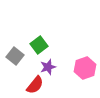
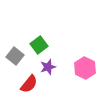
pink hexagon: rotated 15 degrees counterclockwise
red semicircle: moved 6 px left, 1 px up
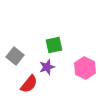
green square: moved 15 px right; rotated 24 degrees clockwise
purple star: moved 1 px left
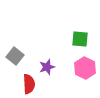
green square: moved 26 px right, 6 px up; rotated 18 degrees clockwise
red semicircle: rotated 42 degrees counterclockwise
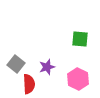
gray square: moved 1 px right, 8 px down
pink hexagon: moved 7 px left, 11 px down
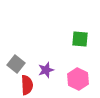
purple star: moved 1 px left, 3 px down
red semicircle: moved 2 px left, 1 px down
